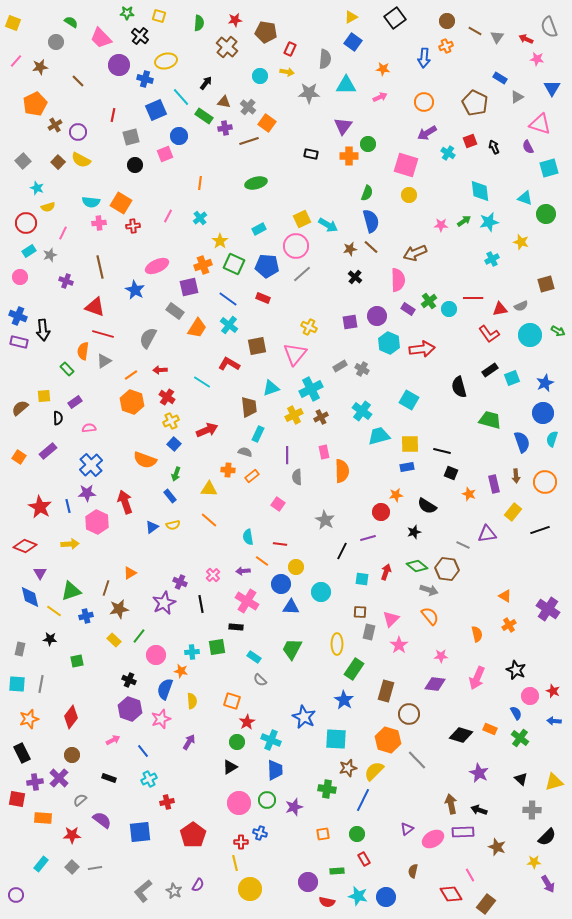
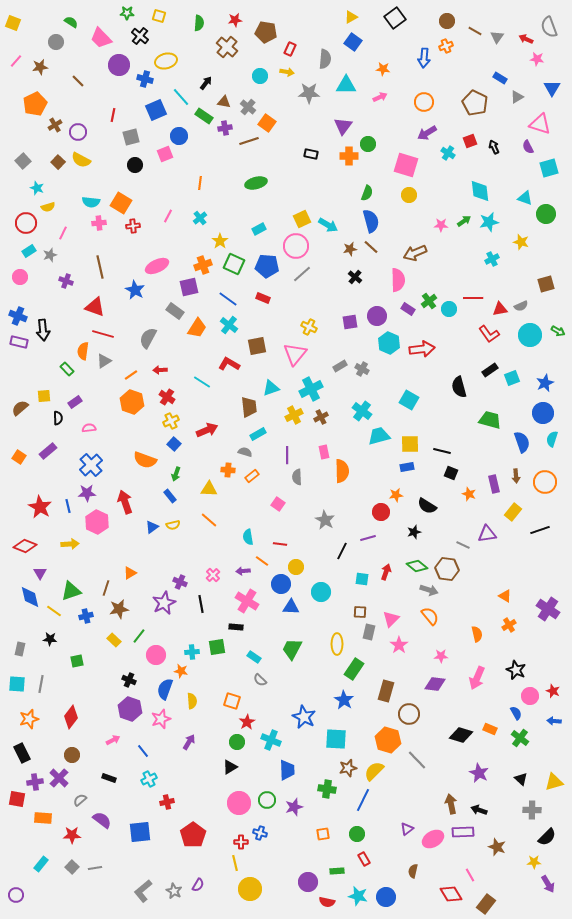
cyan rectangle at (258, 434): rotated 35 degrees clockwise
blue trapezoid at (275, 770): moved 12 px right
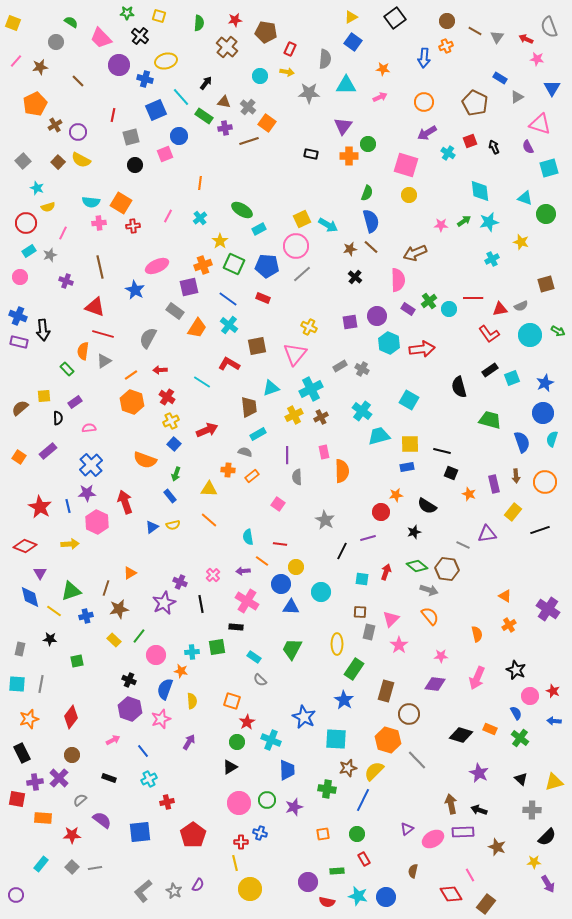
green ellipse at (256, 183): moved 14 px left, 27 px down; rotated 45 degrees clockwise
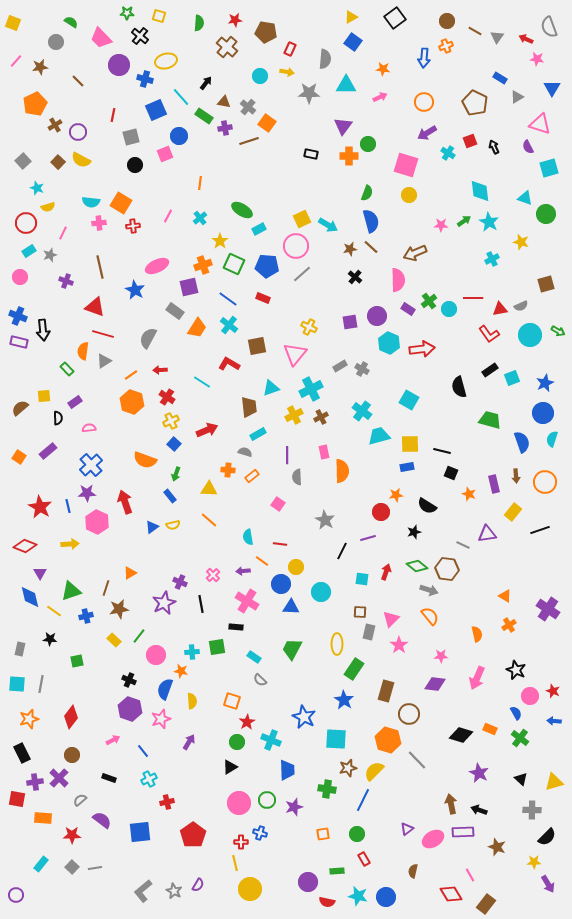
cyan star at (489, 222): rotated 30 degrees counterclockwise
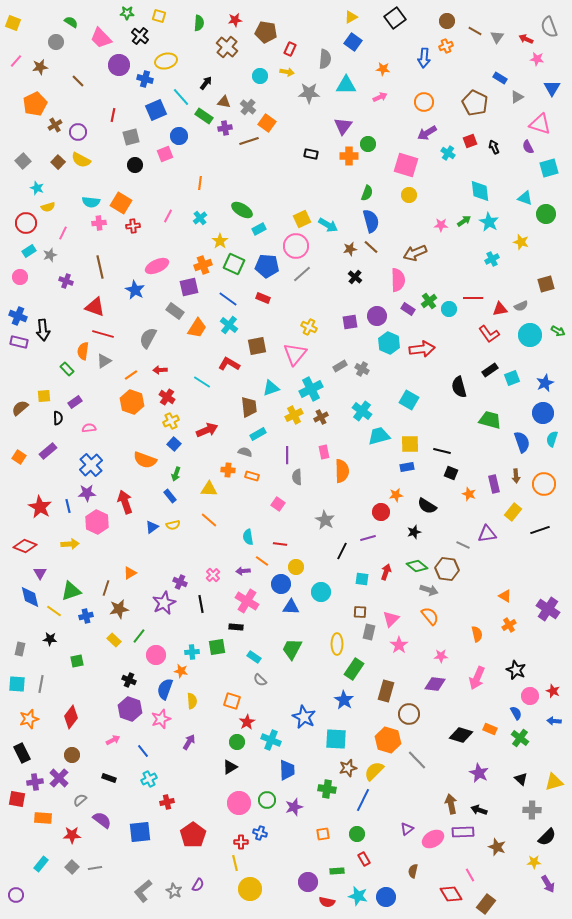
orange rectangle at (252, 476): rotated 56 degrees clockwise
orange circle at (545, 482): moved 1 px left, 2 px down
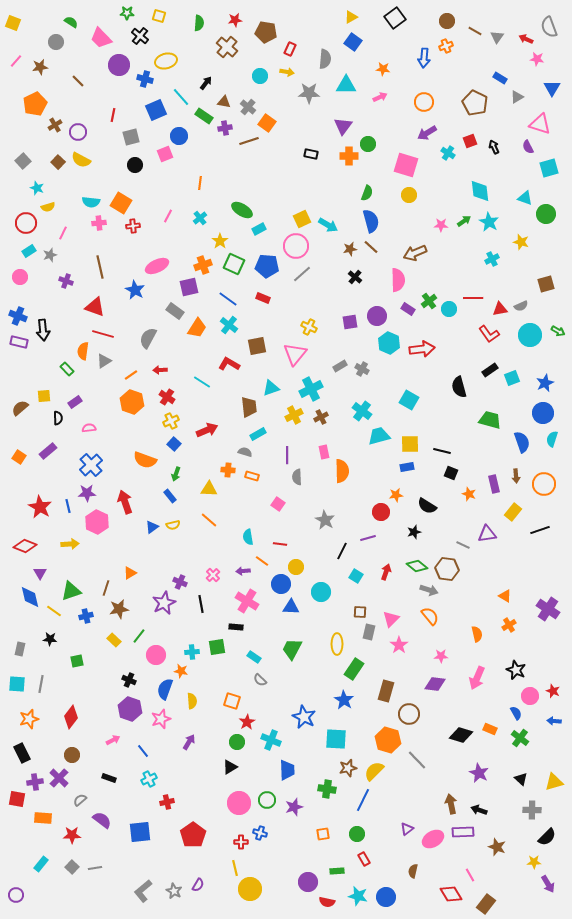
cyan square at (362, 579): moved 6 px left, 3 px up; rotated 24 degrees clockwise
yellow line at (235, 863): moved 5 px down
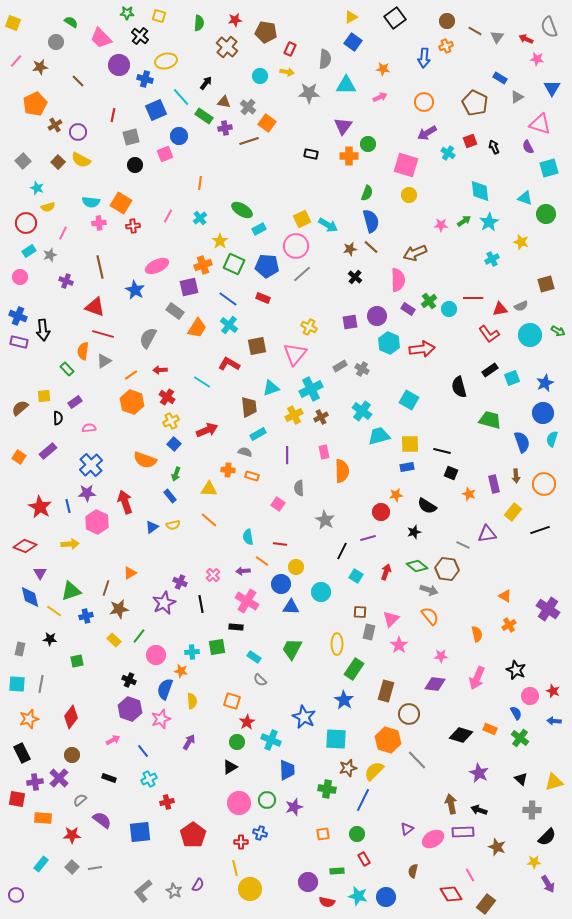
cyan star at (489, 222): rotated 12 degrees clockwise
gray semicircle at (297, 477): moved 2 px right, 11 px down
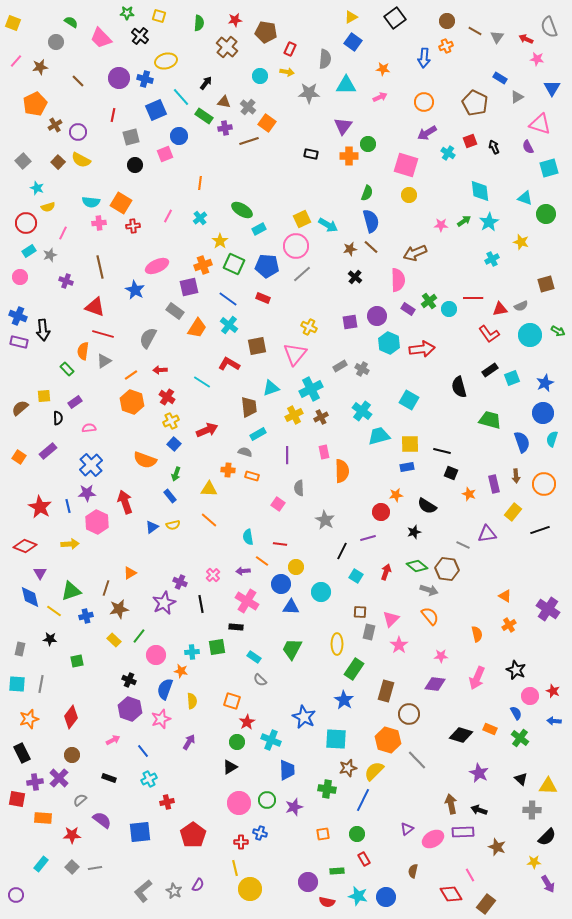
purple circle at (119, 65): moved 13 px down
yellow triangle at (554, 782): moved 6 px left, 4 px down; rotated 18 degrees clockwise
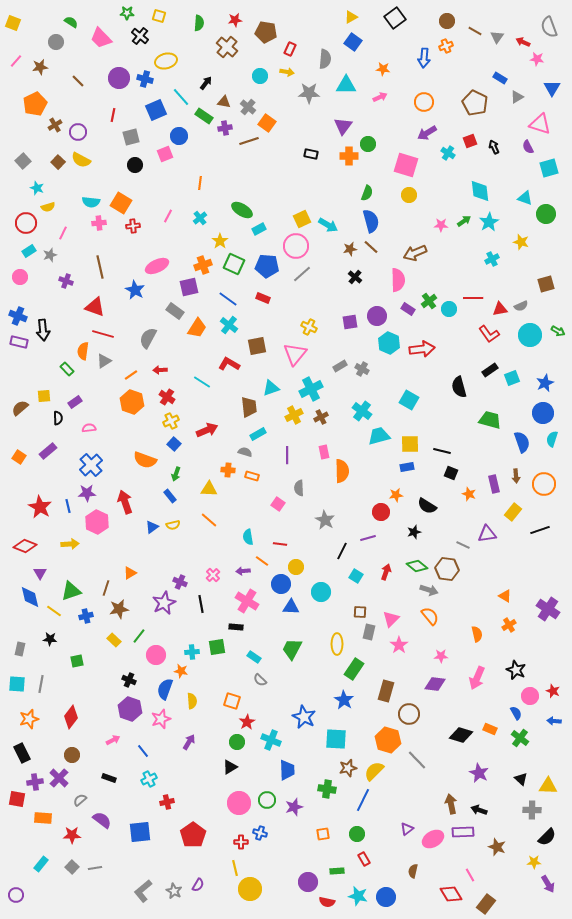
red arrow at (526, 39): moved 3 px left, 3 px down
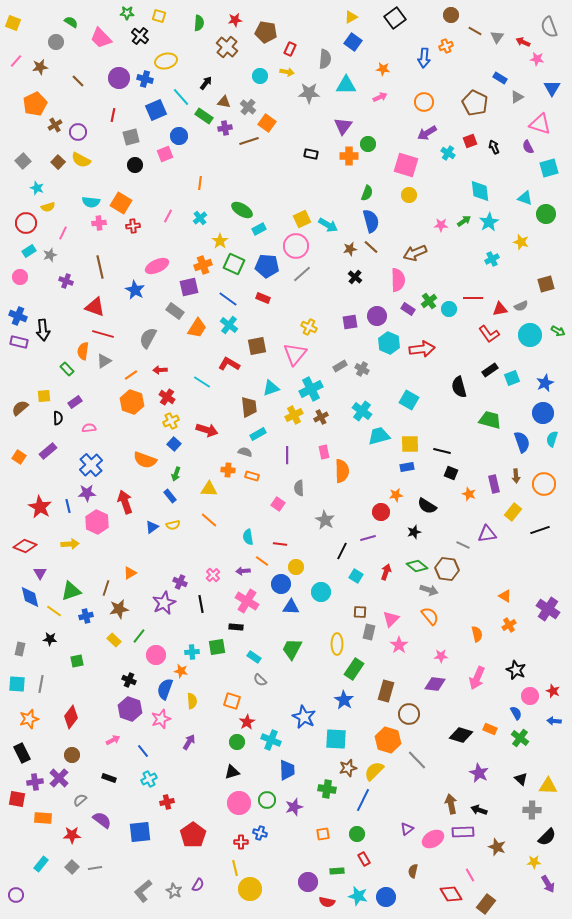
brown circle at (447, 21): moved 4 px right, 6 px up
red arrow at (207, 430): rotated 40 degrees clockwise
black triangle at (230, 767): moved 2 px right, 5 px down; rotated 14 degrees clockwise
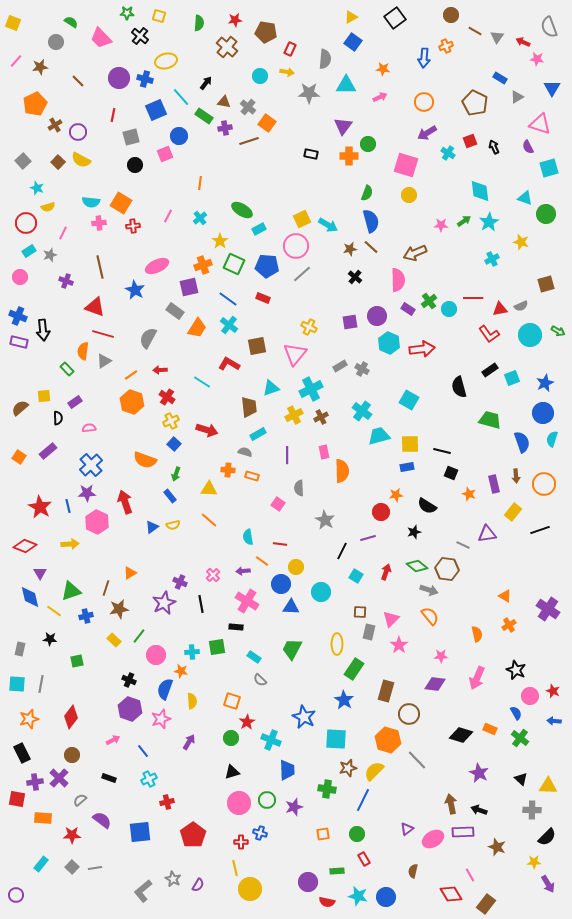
green circle at (237, 742): moved 6 px left, 4 px up
gray star at (174, 891): moved 1 px left, 12 px up
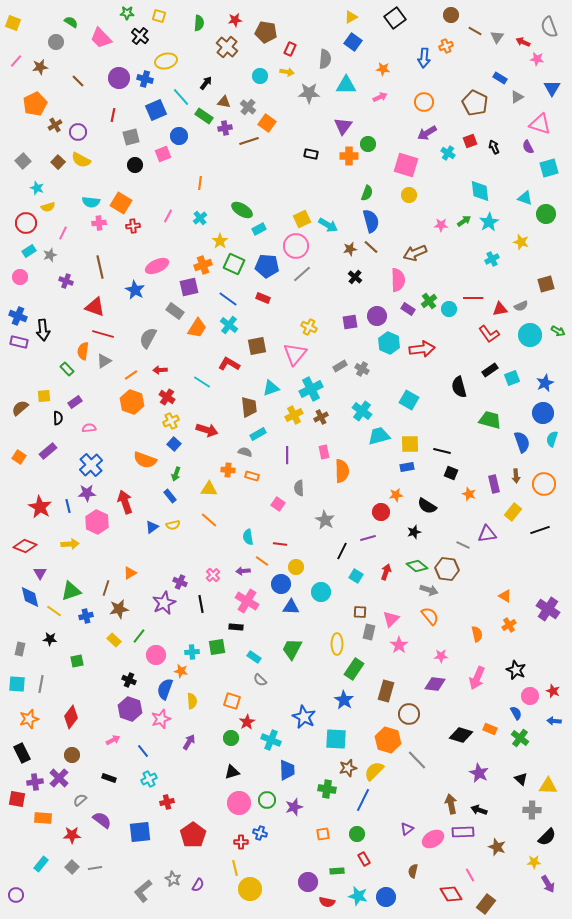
pink square at (165, 154): moved 2 px left
